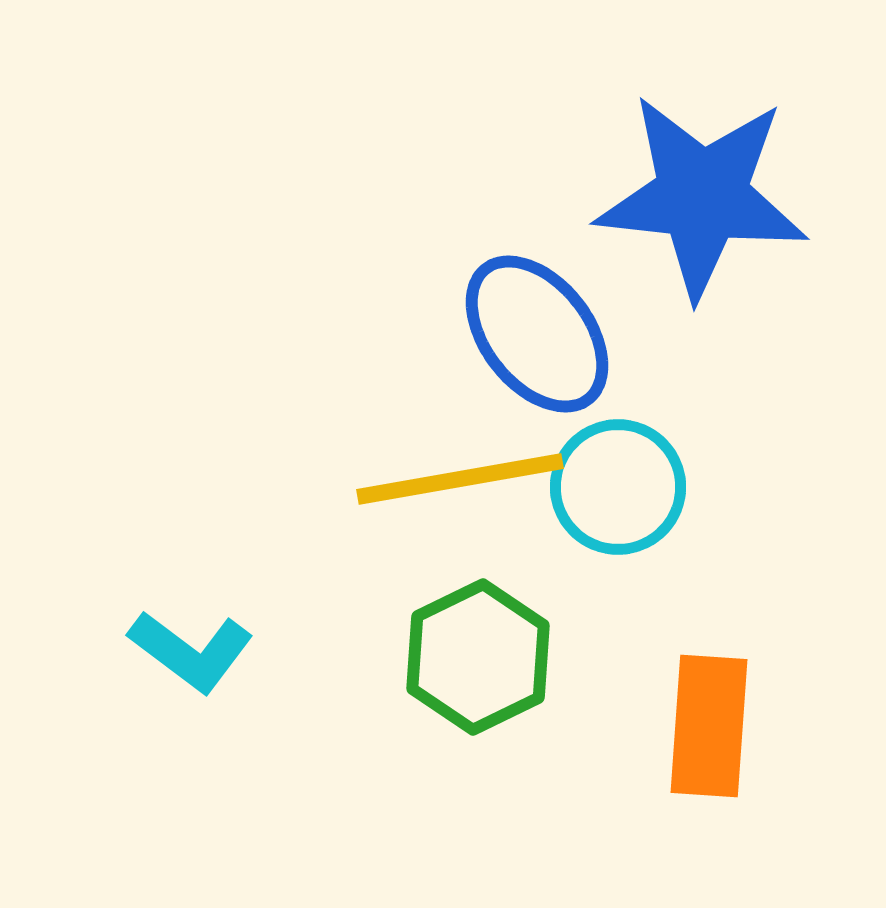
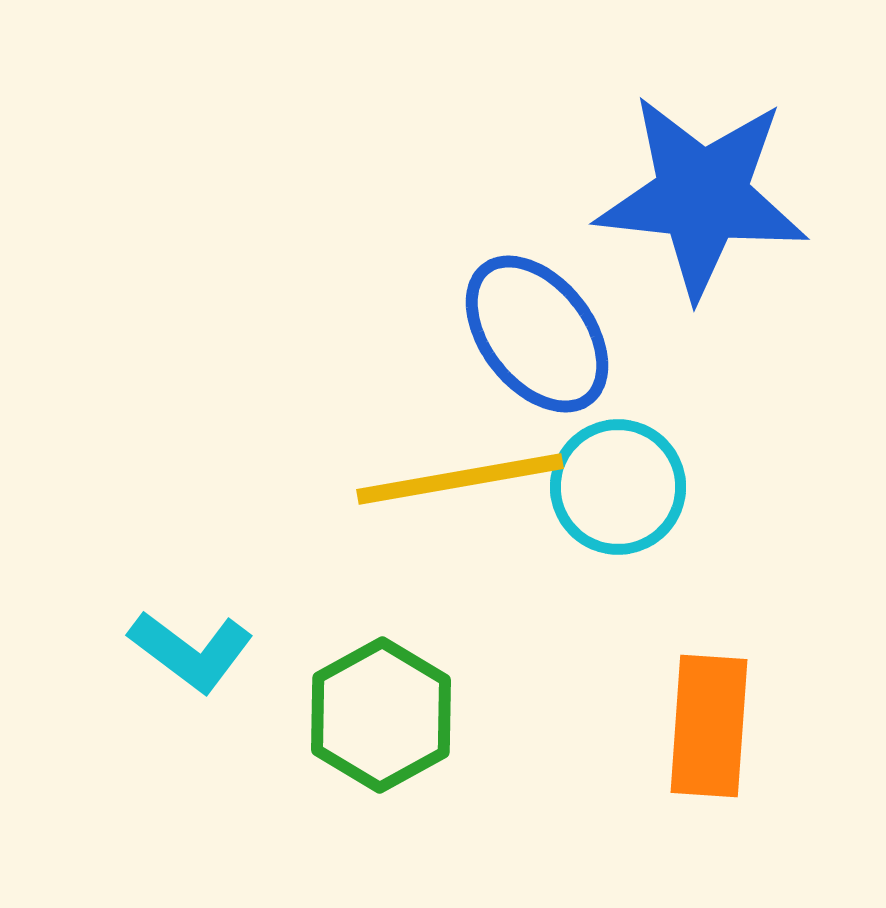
green hexagon: moved 97 px left, 58 px down; rotated 3 degrees counterclockwise
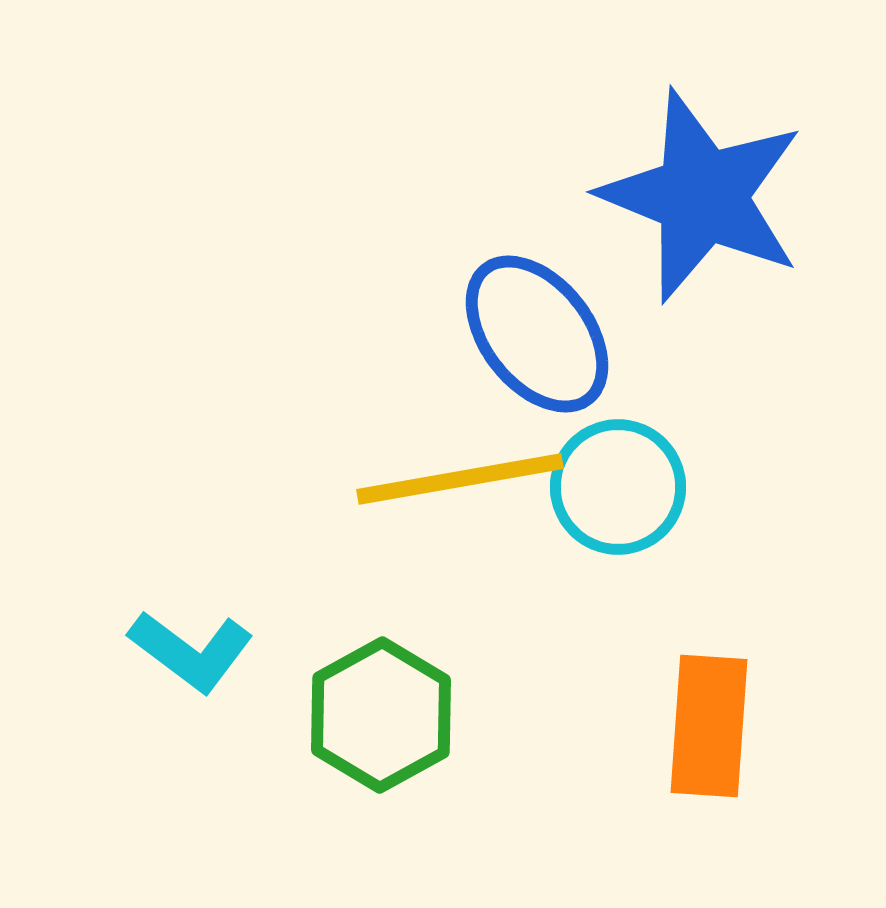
blue star: rotated 16 degrees clockwise
